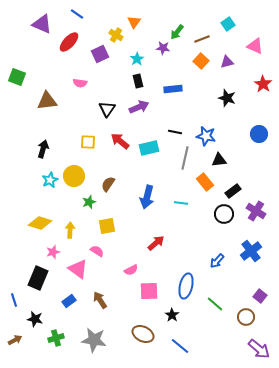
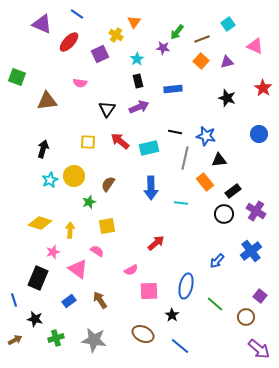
red star at (263, 84): moved 4 px down
blue arrow at (147, 197): moved 4 px right, 9 px up; rotated 15 degrees counterclockwise
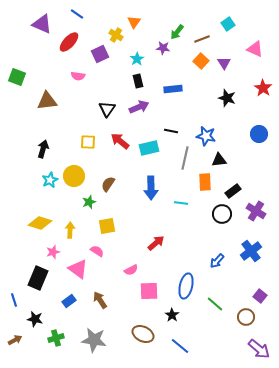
pink triangle at (255, 46): moved 3 px down
purple triangle at (227, 62): moved 3 px left, 1 px down; rotated 48 degrees counterclockwise
pink semicircle at (80, 83): moved 2 px left, 7 px up
black line at (175, 132): moved 4 px left, 1 px up
orange rectangle at (205, 182): rotated 36 degrees clockwise
black circle at (224, 214): moved 2 px left
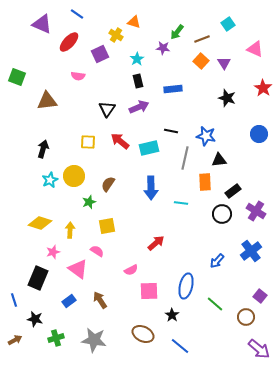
orange triangle at (134, 22): rotated 48 degrees counterclockwise
